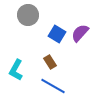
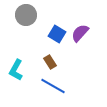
gray circle: moved 2 px left
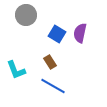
purple semicircle: rotated 30 degrees counterclockwise
cyan L-shape: rotated 50 degrees counterclockwise
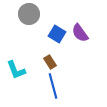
gray circle: moved 3 px right, 1 px up
purple semicircle: rotated 48 degrees counterclockwise
blue line: rotated 45 degrees clockwise
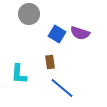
purple semicircle: rotated 36 degrees counterclockwise
brown rectangle: rotated 24 degrees clockwise
cyan L-shape: moved 3 px right, 4 px down; rotated 25 degrees clockwise
blue line: moved 9 px right, 2 px down; rotated 35 degrees counterclockwise
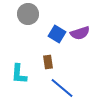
gray circle: moved 1 px left
purple semicircle: rotated 36 degrees counterclockwise
brown rectangle: moved 2 px left
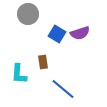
brown rectangle: moved 5 px left
blue line: moved 1 px right, 1 px down
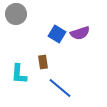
gray circle: moved 12 px left
blue line: moved 3 px left, 1 px up
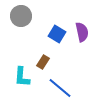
gray circle: moved 5 px right, 2 px down
purple semicircle: moved 2 px right, 1 px up; rotated 84 degrees counterclockwise
brown rectangle: rotated 40 degrees clockwise
cyan L-shape: moved 3 px right, 3 px down
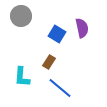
purple semicircle: moved 4 px up
brown rectangle: moved 6 px right
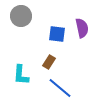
blue square: rotated 24 degrees counterclockwise
cyan L-shape: moved 1 px left, 2 px up
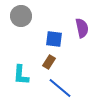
blue square: moved 3 px left, 5 px down
